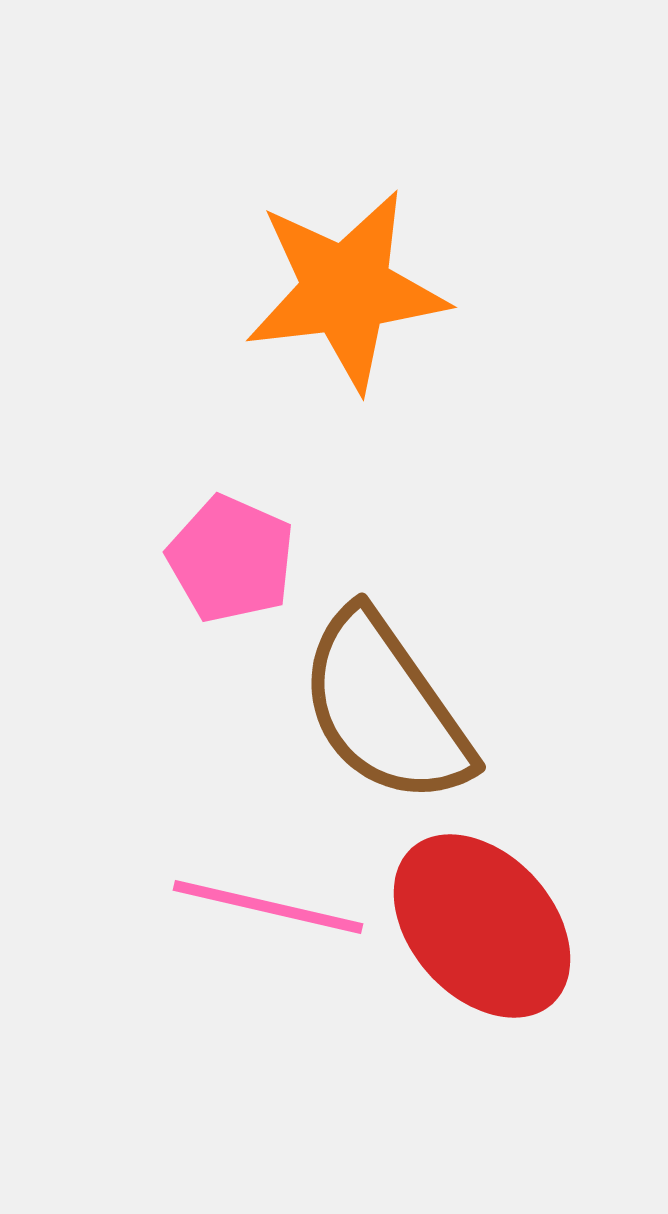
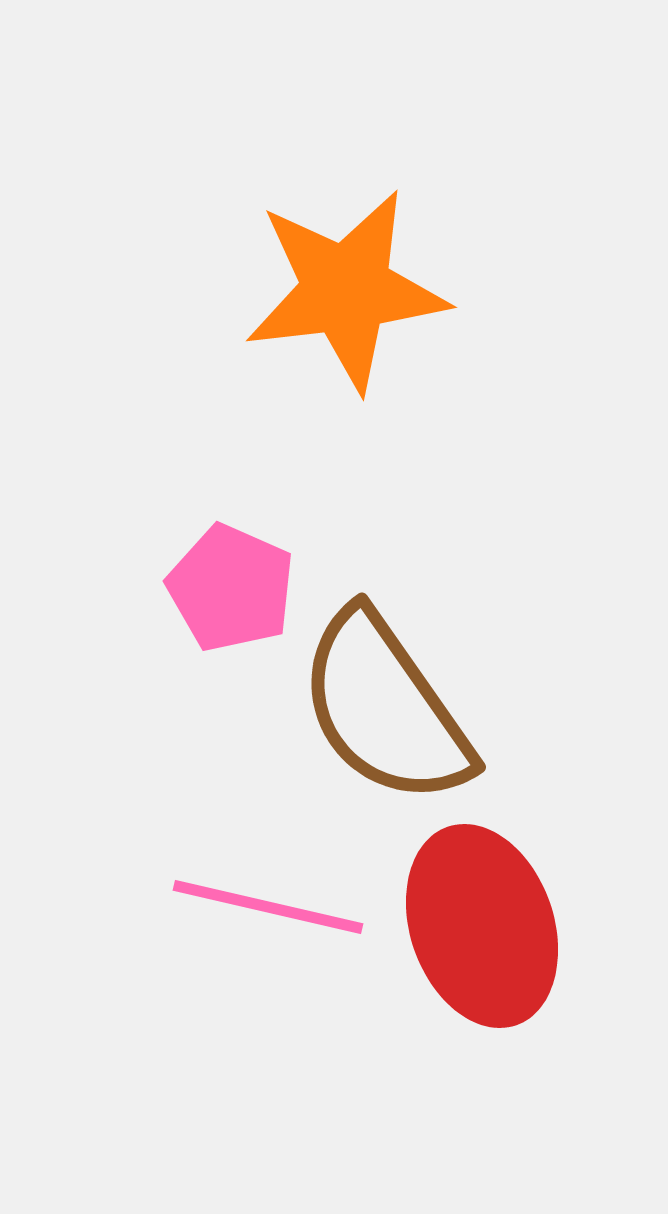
pink pentagon: moved 29 px down
red ellipse: rotated 23 degrees clockwise
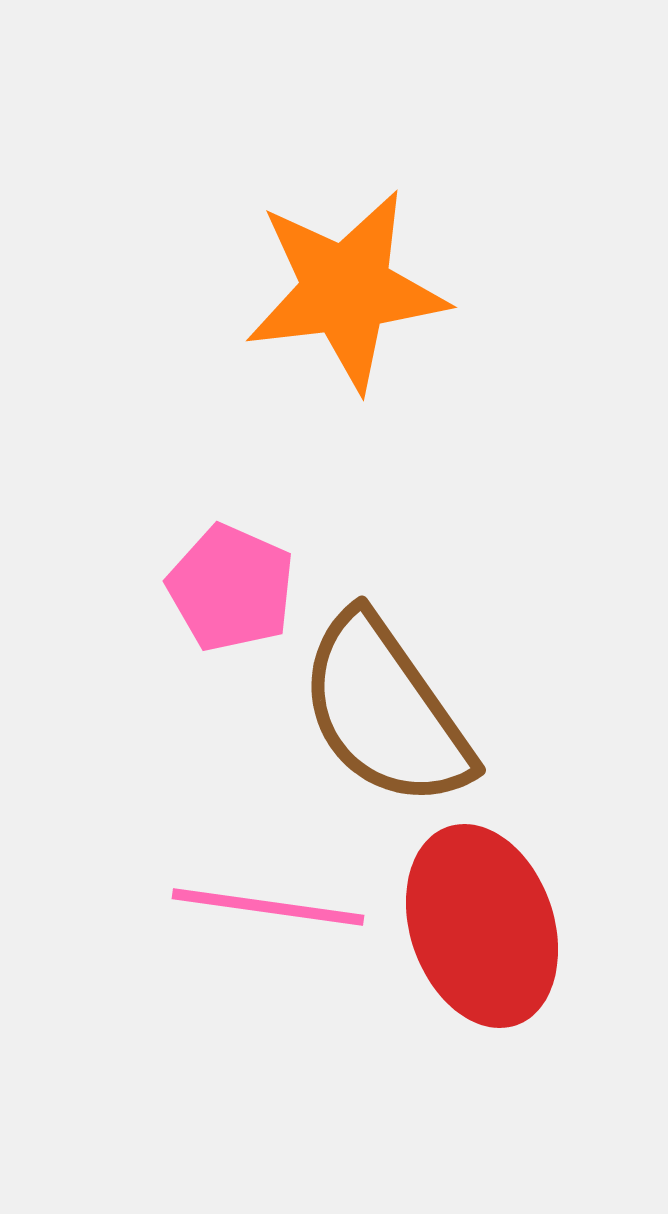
brown semicircle: moved 3 px down
pink line: rotated 5 degrees counterclockwise
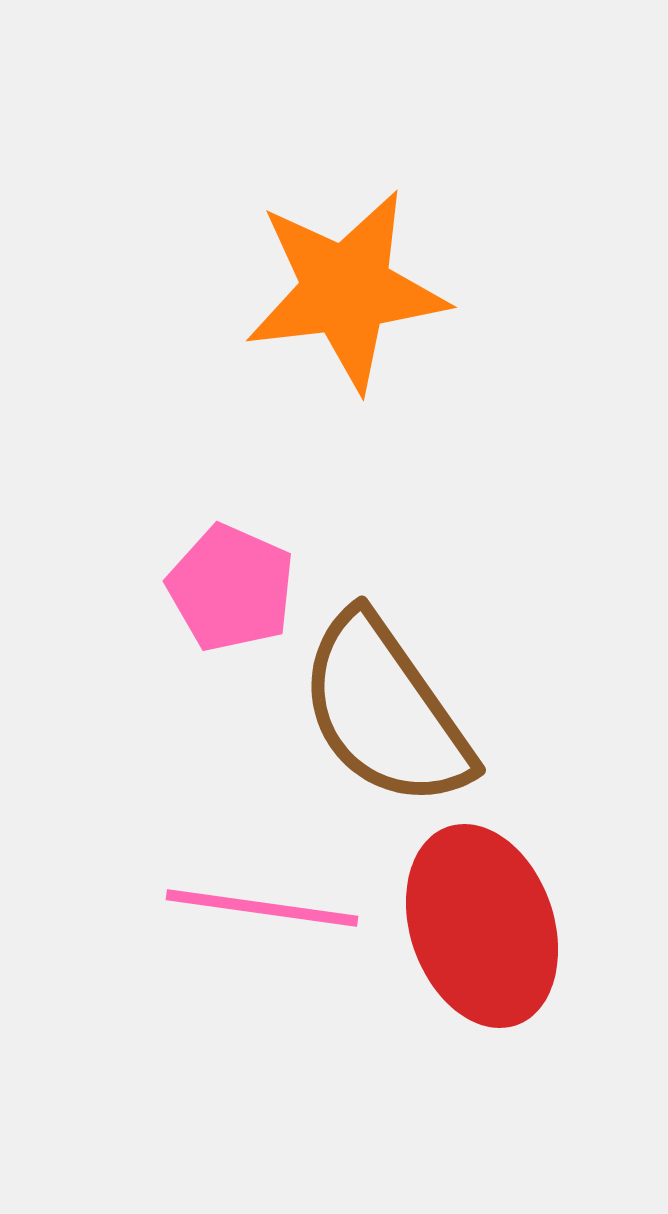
pink line: moved 6 px left, 1 px down
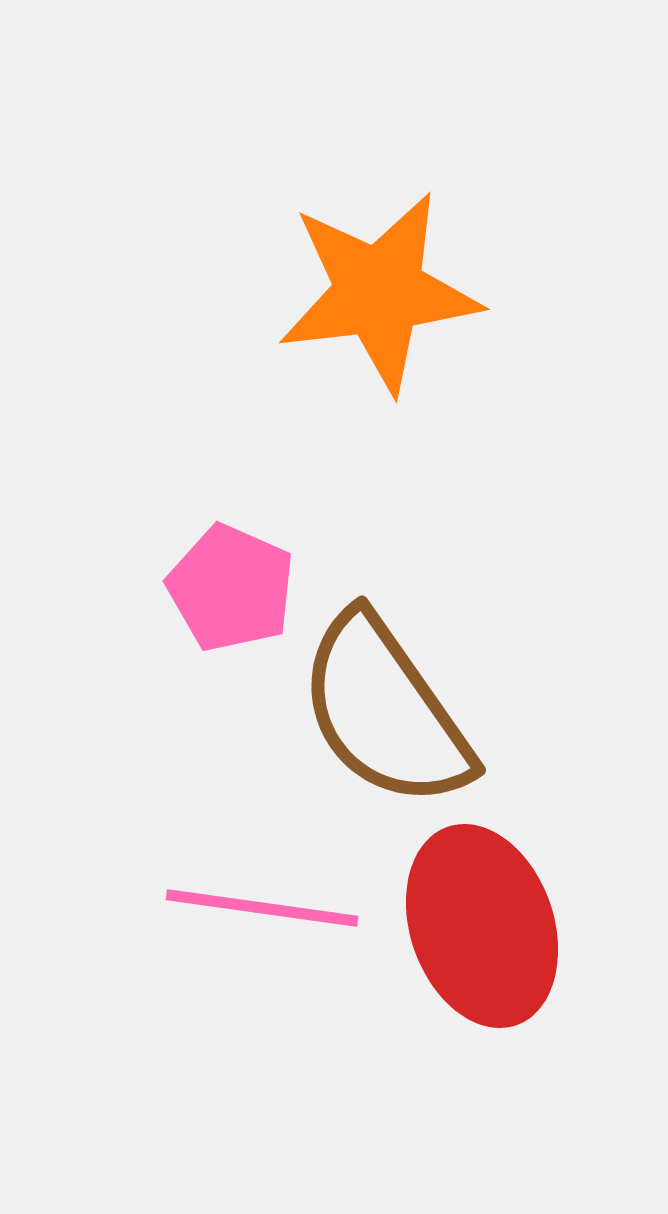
orange star: moved 33 px right, 2 px down
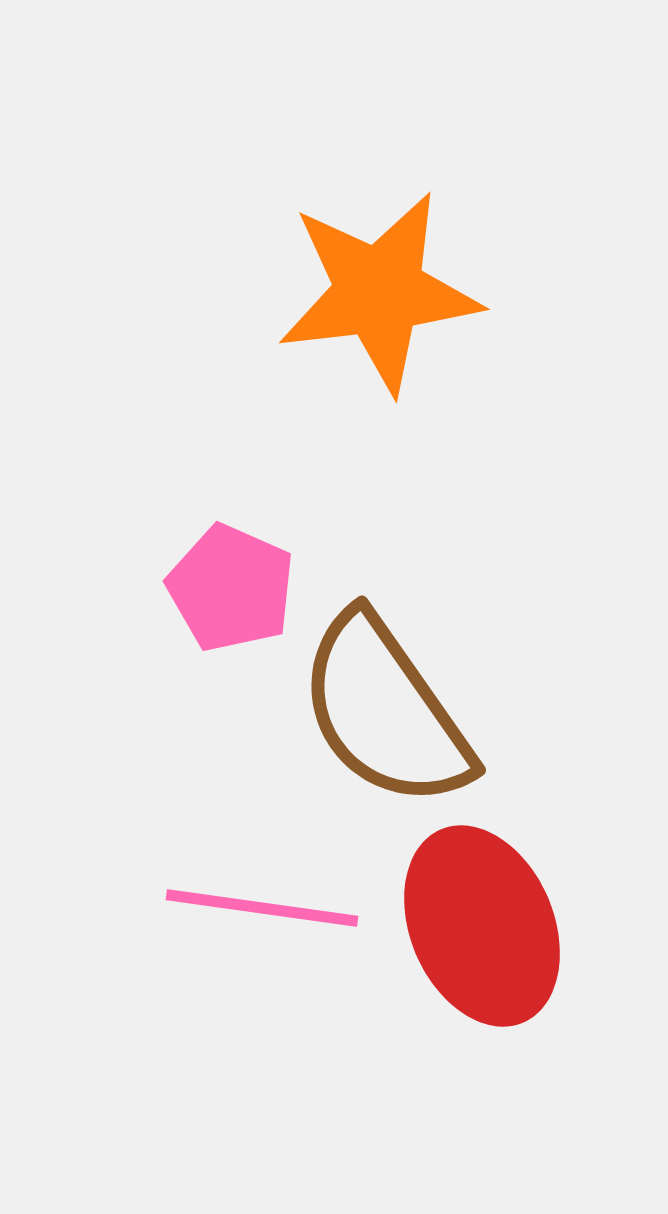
red ellipse: rotated 4 degrees counterclockwise
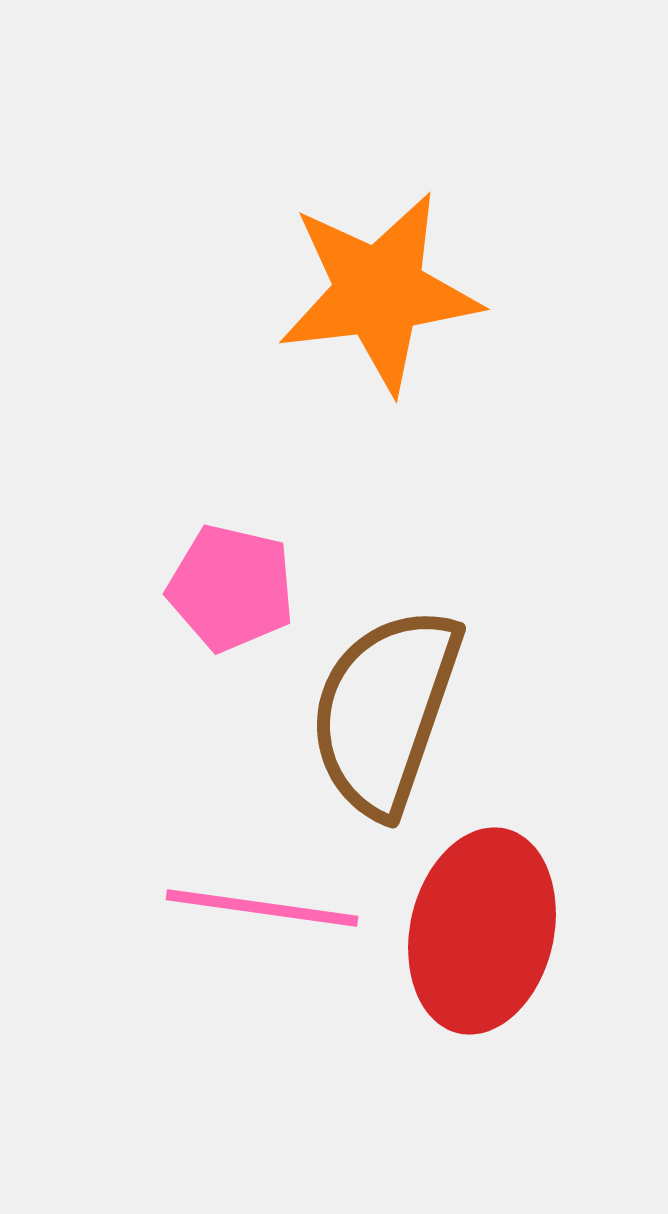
pink pentagon: rotated 11 degrees counterclockwise
brown semicircle: rotated 54 degrees clockwise
red ellipse: moved 5 px down; rotated 36 degrees clockwise
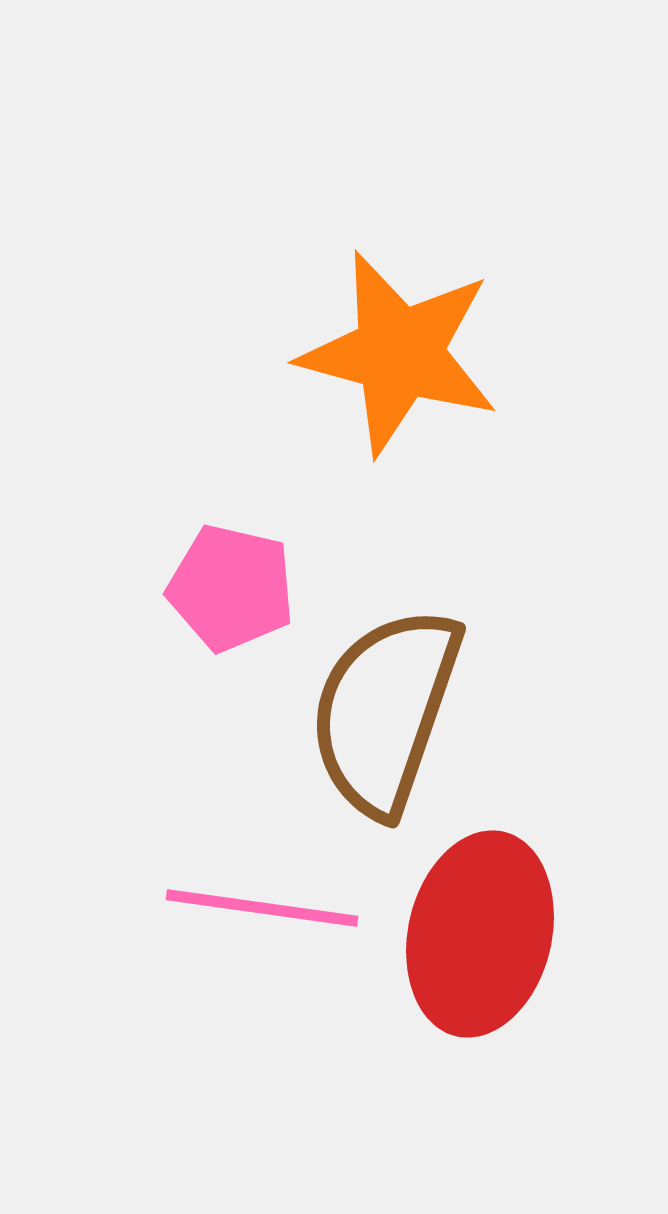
orange star: moved 20 px right, 61 px down; rotated 22 degrees clockwise
red ellipse: moved 2 px left, 3 px down
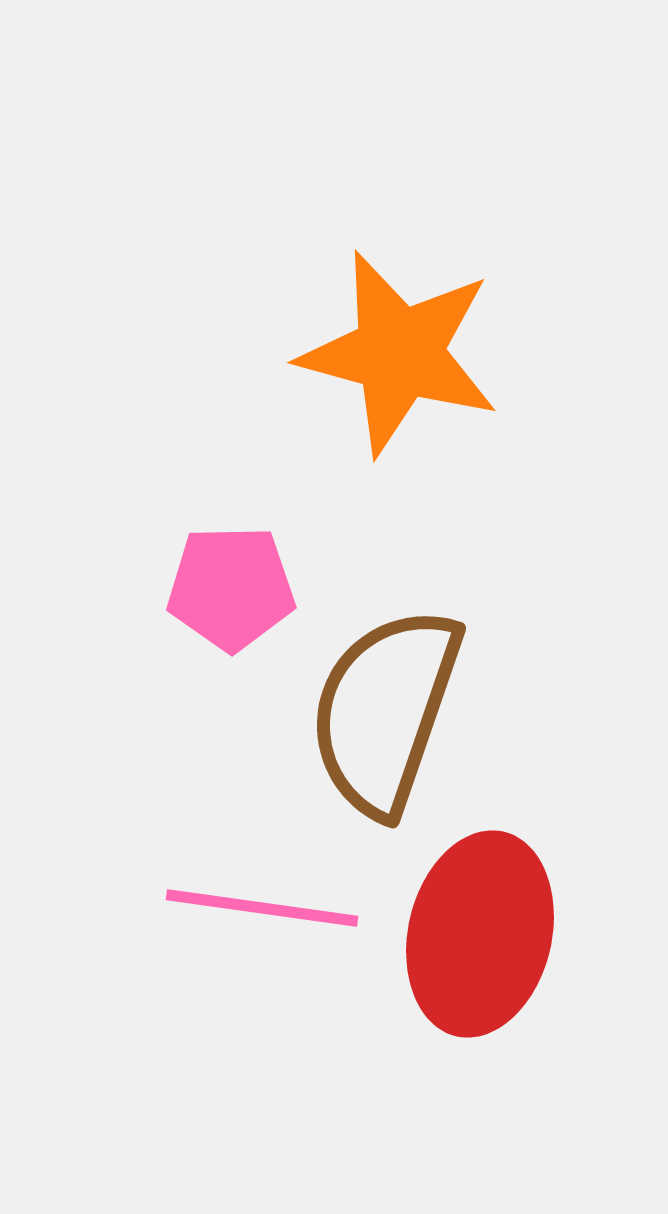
pink pentagon: rotated 14 degrees counterclockwise
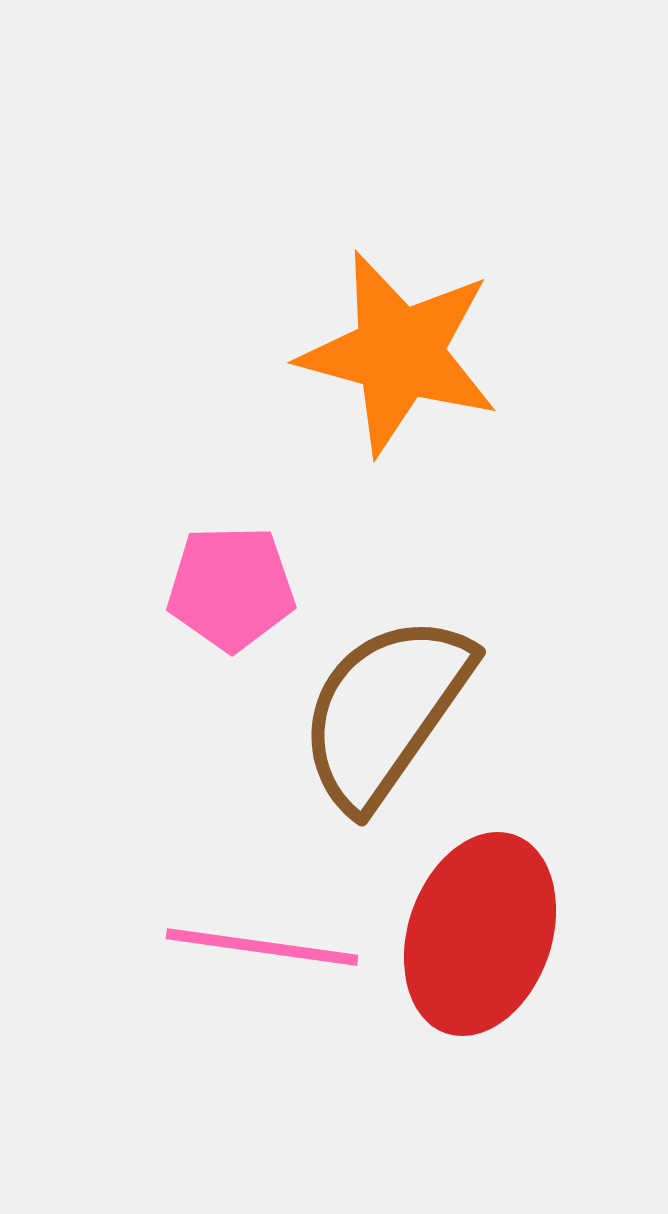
brown semicircle: rotated 16 degrees clockwise
pink line: moved 39 px down
red ellipse: rotated 6 degrees clockwise
